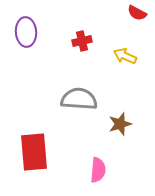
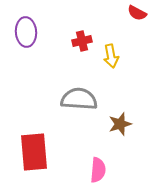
yellow arrow: moved 14 px left; rotated 125 degrees counterclockwise
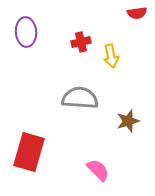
red semicircle: rotated 36 degrees counterclockwise
red cross: moved 1 px left, 1 px down
gray semicircle: moved 1 px right, 1 px up
brown star: moved 8 px right, 3 px up
red rectangle: moved 5 px left; rotated 21 degrees clockwise
pink semicircle: rotated 50 degrees counterclockwise
